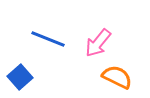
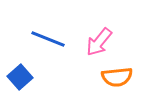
pink arrow: moved 1 px right, 1 px up
orange semicircle: rotated 148 degrees clockwise
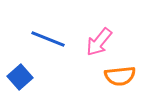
orange semicircle: moved 3 px right, 1 px up
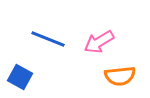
pink arrow: rotated 20 degrees clockwise
blue square: rotated 20 degrees counterclockwise
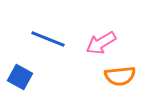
pink arrow: moved 2 px right, 1 px down
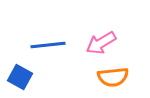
blue line: moved 6 px down; rotated 28 degrees counterclockwise
orange semicircle: moved 7 px left, 1 px down
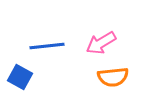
blue line: moved 1 px left, 1 px down
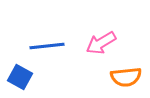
orange semicircle: moved 13 px right
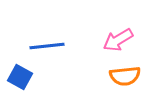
pink arrow: moved 17 px right, 3 px up
orange semicircle: moved 1 px left, 1 px up
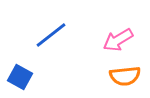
blue line: moved 4 px right, 11 px up; rotated 32 degrees counterclockwise
